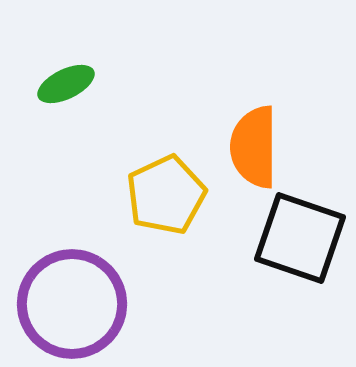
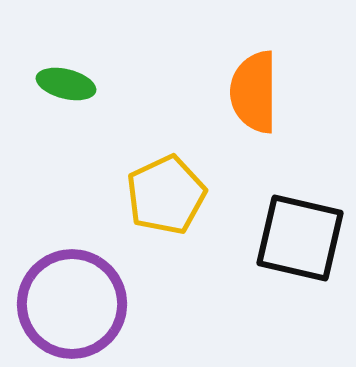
green ellipse: rotated 40 degrees clockwise
orange semicircle: moved 55 px up
black square: rotated 6 degrees counterclockwise
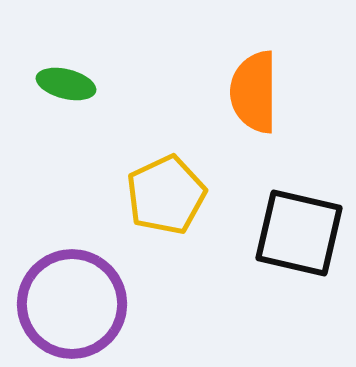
black square: moved 1 px left, 5 px up
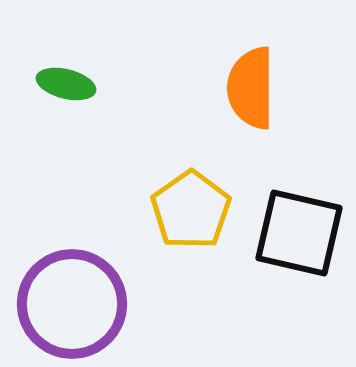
orange semicircle: moved 3 px left, 4 px up
yellow pentagon: moved 25 px right, 15 px down; rotated 10 degrees counterclockwise
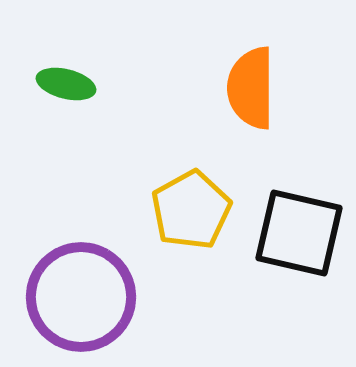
yellow pentagon: rotated 6 degrees clockwise
purple circle: moved 9 px right, 7 px up
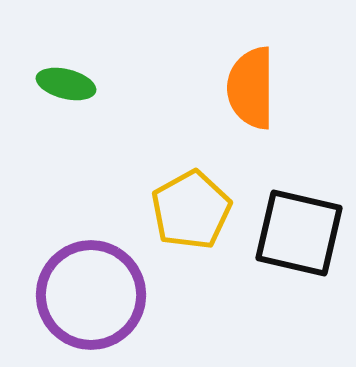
purple circle: moved 10 px right, 2 px up
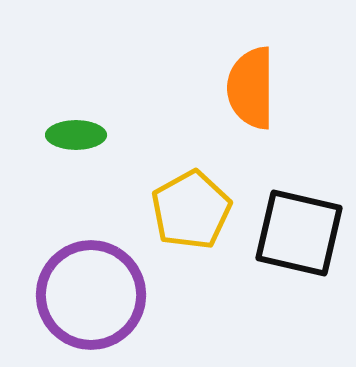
green ellipse: moved 10 px right, 51 px down; rotated 14 degrees counterclockwise
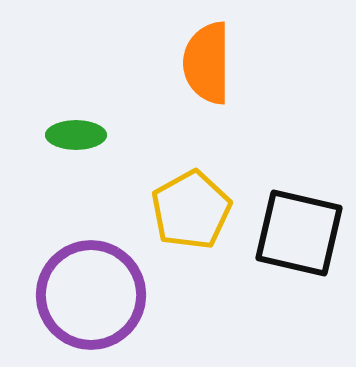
orange semicircle: moved 44 px left, 25 px up
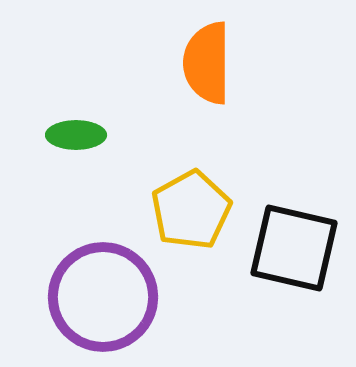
black square: moved 5 px left, 15 px down
purple circle: moved 12 px right, 2 px down
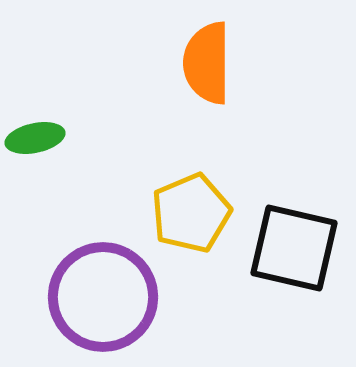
green ellipse: moved 41 px left, 3 px down; rotated 12 degrees counterclockwise
yellow pentagon: moved 3 px down; rotated 6 degrees clockwise
